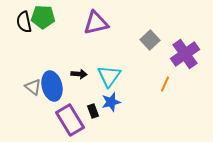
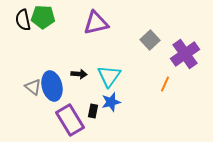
black semicircle: moved 1 px left, 2 px up
black rectangle: rotated 32 degrees clockwise
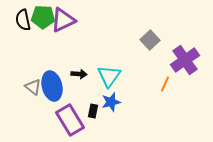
purple triangle: moved 33 px left, 3 px up; rotated 12 degrees counterclockwise
purple cross: moved 6 px down
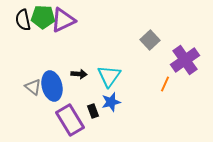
black rectangle: rotated 32 degrees counterclockwise
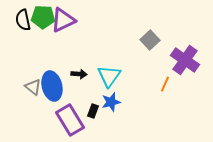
purple cross: rotated 20 degrees counterclockwise
black rectangle: rotated 40 degrees clockwise
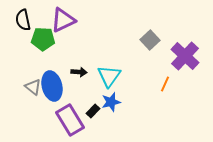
green pentagon: moved 22 px down
purple cross: moved 4 px up; rotated 8 degrees clockwise
black arrow: moved 2 px up
black rectangle: rotated 24 degrees clockwise
